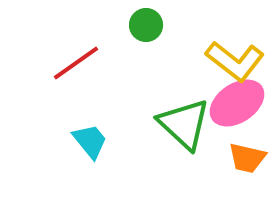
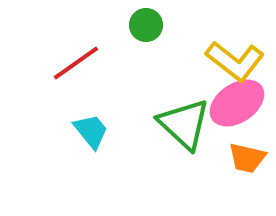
cyan trapezoid: moved 1 px right, 10 px up
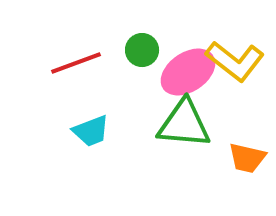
green circle: moved 4 px left, 25 px down
red line: rotated 15 degrees clockwise
pink ellipse: moved 49 px left, 31 px up
green triangle: rotated 38 degrees counterclockwise
cyan trapezoid: rotated 108 degrees clockwise
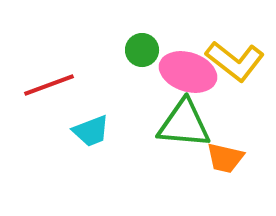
red line: moved 27 px left, 22 px down
pink ellipse: rotated 52 degrees clockwise
orange trapezoid: moved 22 px left
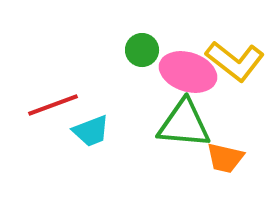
red line: moved 4 px right, 20 px down
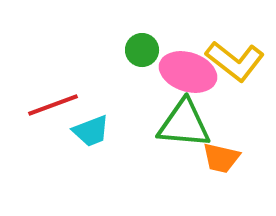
orange trapezoid: moved 4 px left
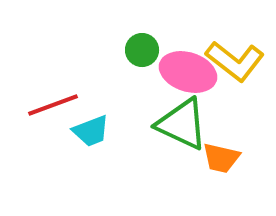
green triangle: moved 2 px left; rotated 20 degrees clockwise
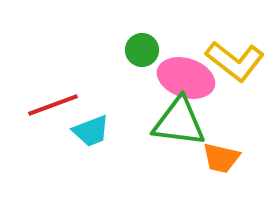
pink ellipse: moved 2 px left, 6 px down
green triangle: moved 3 px left, 2 px up; rotated 18 degrees counterclockwise
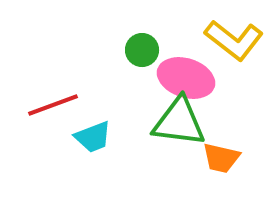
yellow L-shape: moved 1 px left, 21 px up
cyan trapezoid: moved 2 px right, 6 px down
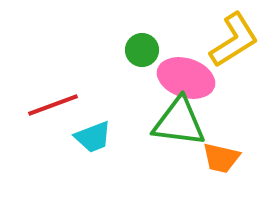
yellow L-shape: rotated 70 degrees counterclockwise
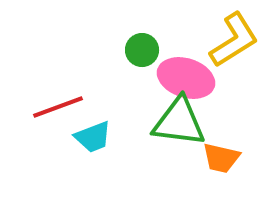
red line: moved 5 px right, 2 px down
